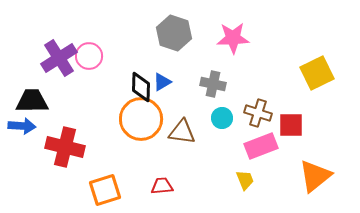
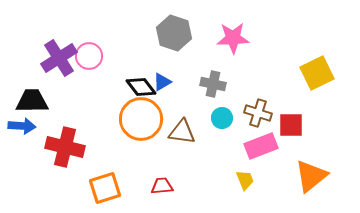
black diamond: rotated 40 degrees counterclockwise
orange triangle: moved 4 px left
orange square: moved 2 px up
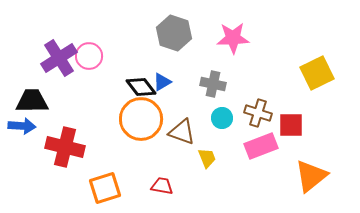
brown triangle: rotated 12 degrees clockwise
yellow trapezoid: moved 38 px left, 22 px up
red trapezoid: rotated 15 degrees clockwise
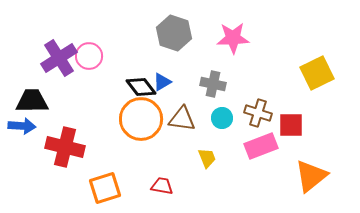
brown triangle: moved 13 px up; rotated 12 degrees counterclockwise
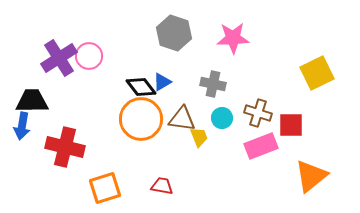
blue arrow: rotated 96 degrees clockwise
yellow trapezoid: moved 8 px left, 21 px up
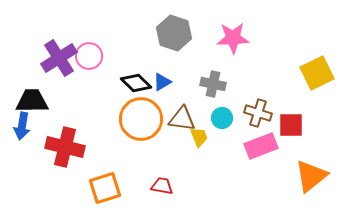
black diamond: moved 5 px left, 4 px up; rotated 8 degrees counterclockwise
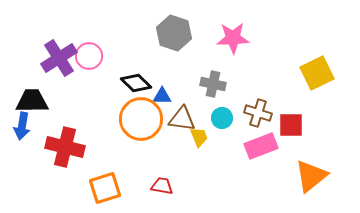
blue triangle: moved 14 px down; rotated 30 degrees clockwise
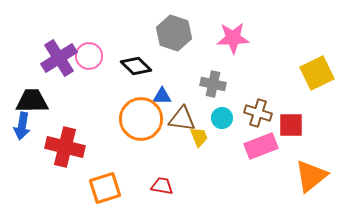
black diamond: moved 17 px up
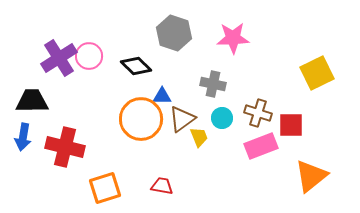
brown triangle: rotated 44 degrees counterclockwise
blue arrow: moved 1 px right, 11 px down
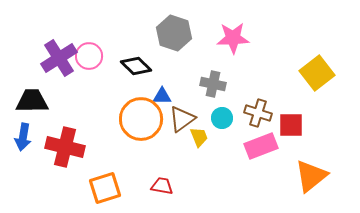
yellow square: rotated 12 degrees counterclockwise
